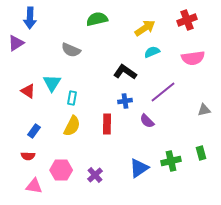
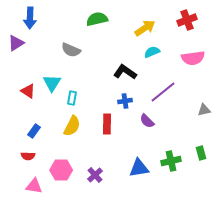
blue triangle: rotated 25 degrees clockwise
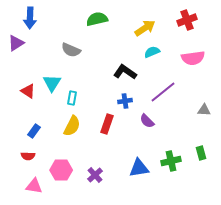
gray triangle: rotated 16 degrees clockwise
red rectangle: rotated 18 degrees clockwise
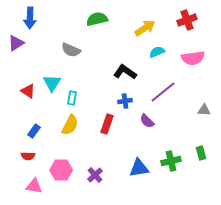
cyan semicircle: moved 5 px right
yellow semicircle: moved 2 px left, 1 px up
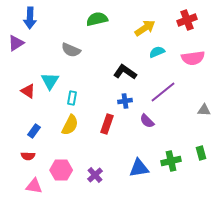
cyan triangle: moved 2 px left, 2 px up
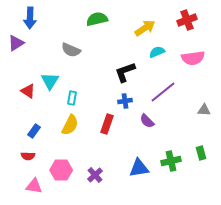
black L-shape: rotated 55 degrees counterclockwise
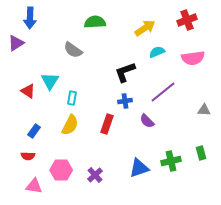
green semicircle: moved 2 px left, 3 px down; rotated 10 degrees clockwise
gray semicircle: moved 2 px right; rotated 12 degrees clockwise
blue triangle: rotated 10 degrees counterclockwise
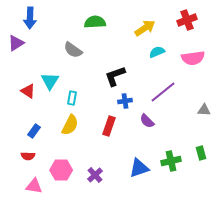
black L-shape: moved 10 px left, 4 px down
red rectangle: moved 2 px right, 2 px down
